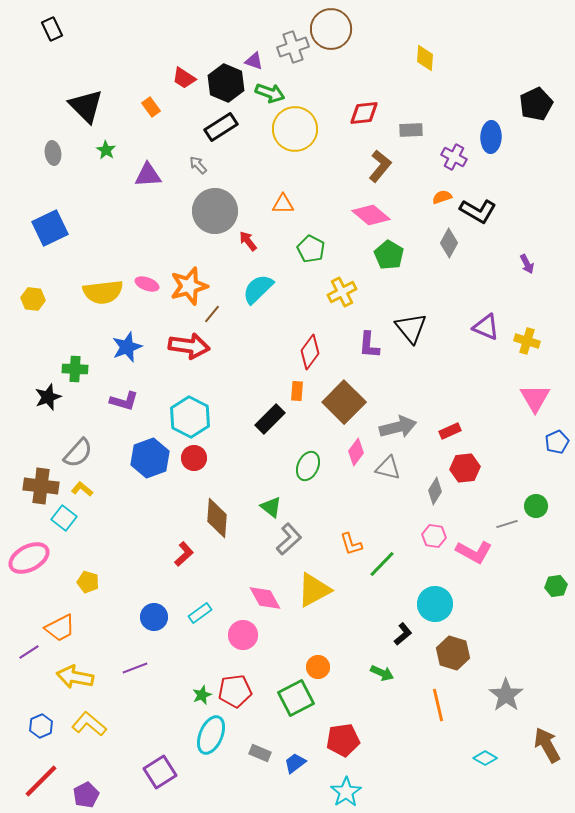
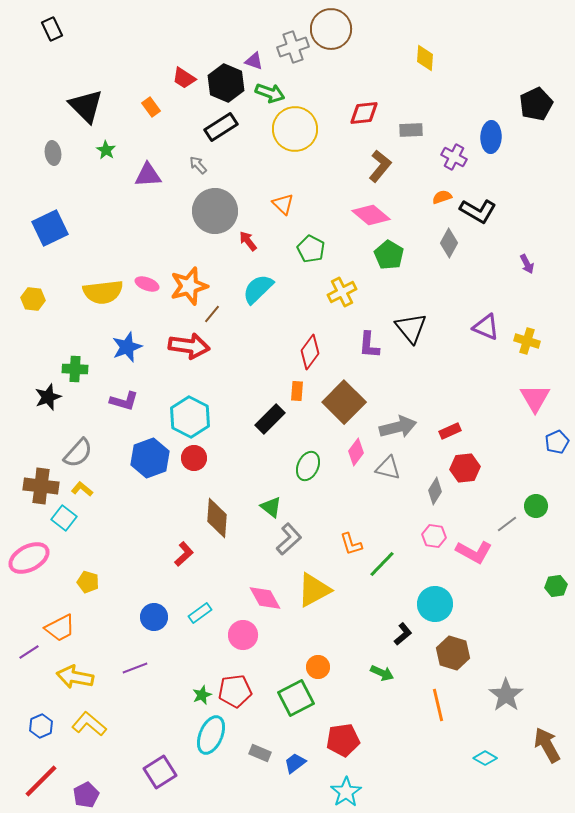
orange triangle at (283, 204): rotated 45 degrees clockwise
gray line at (507, 524): rotated 20 degrees counterclockwise
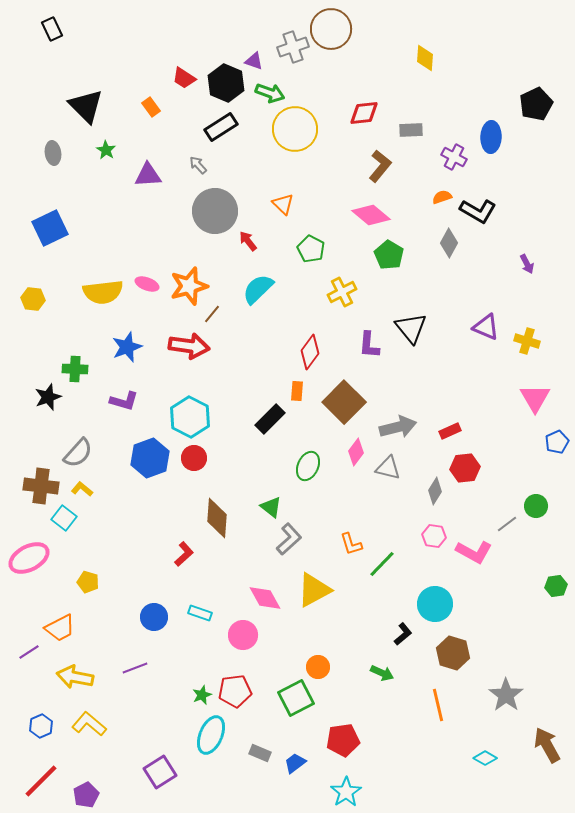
cyan rectangle at (200, 613): rotated 55 degrees clockwise
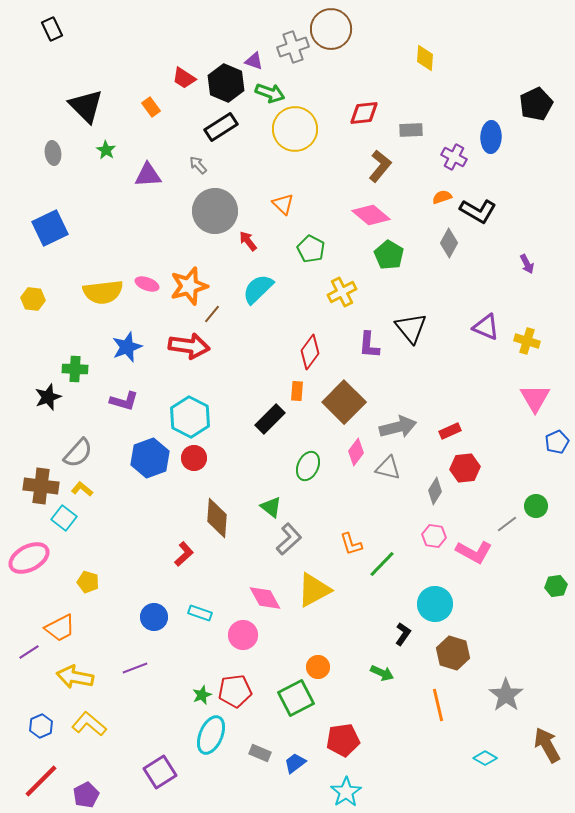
black L-shape at (403, 634): rotated 15 degrees counterclockwise
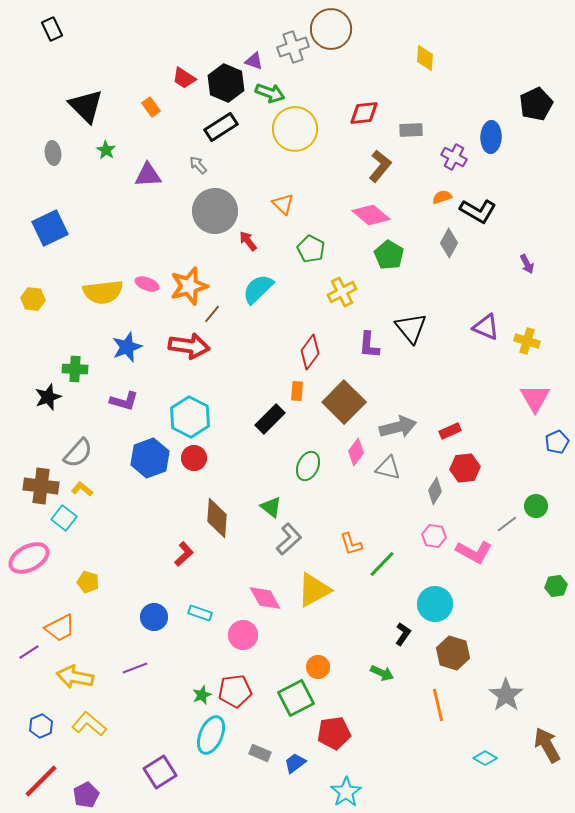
red pentagon at (343, 740): moved 9 px left, 7 px up
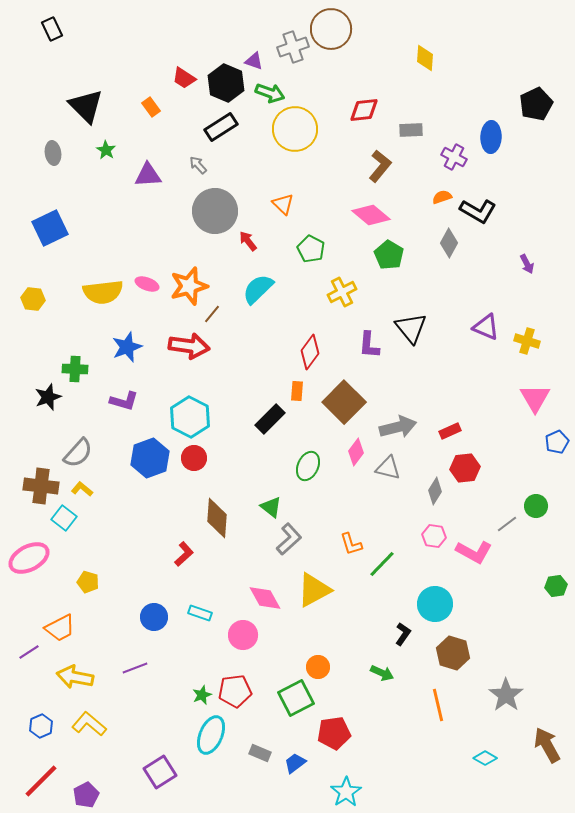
red diamond at (364, 113): moved 3 px up
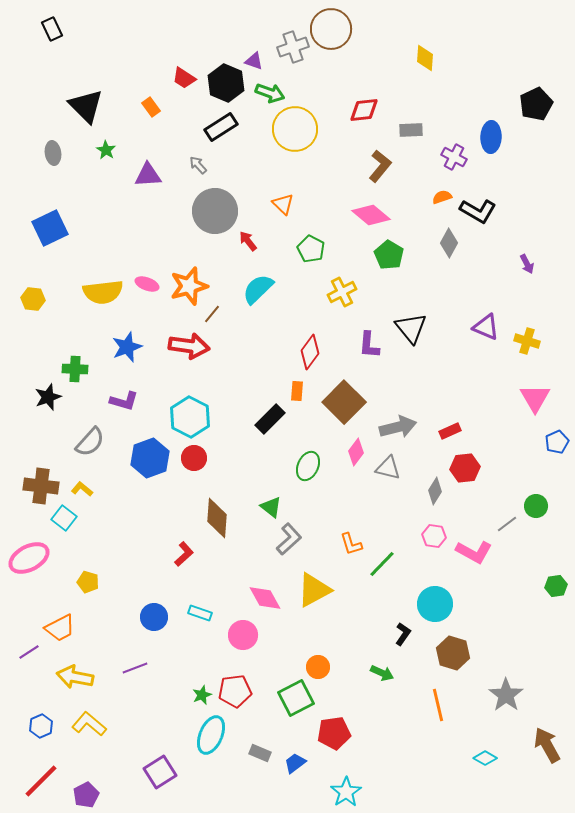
gray semicircle at (78, 453): moved 12 px right, 11 px up
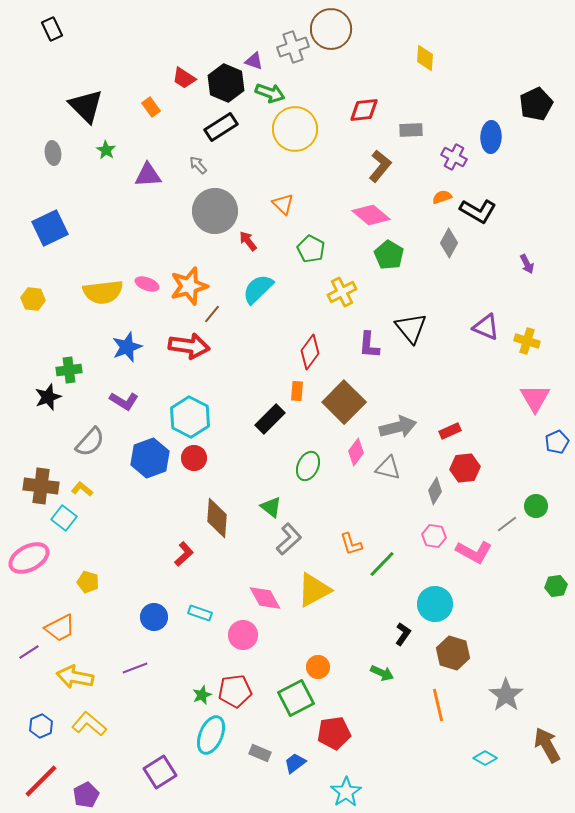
green cross at (75, 369): moved 6 px left, 1 px down; rotated 10 degrees counterclockwise
purple L-shape at (124, 401): rotated 16 degrees clockwise
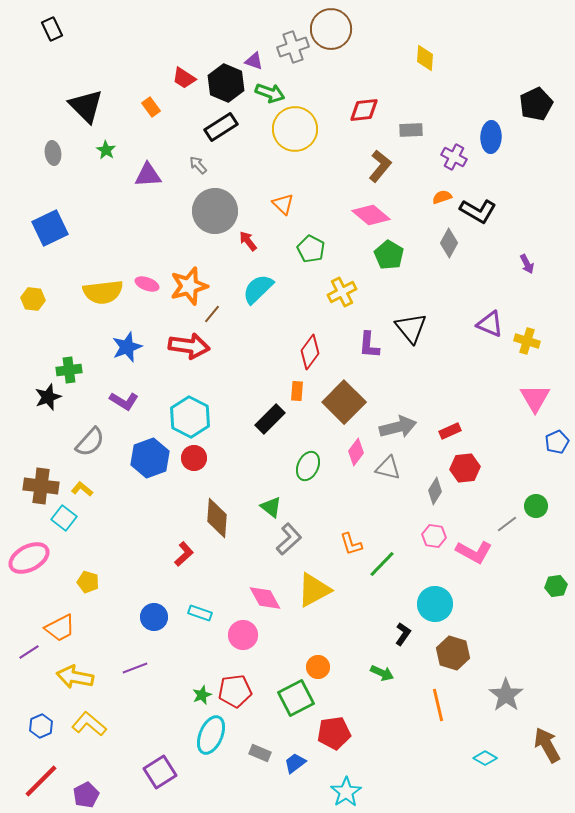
purple triangle at (486, 327): moved 4 px right, 3 px up
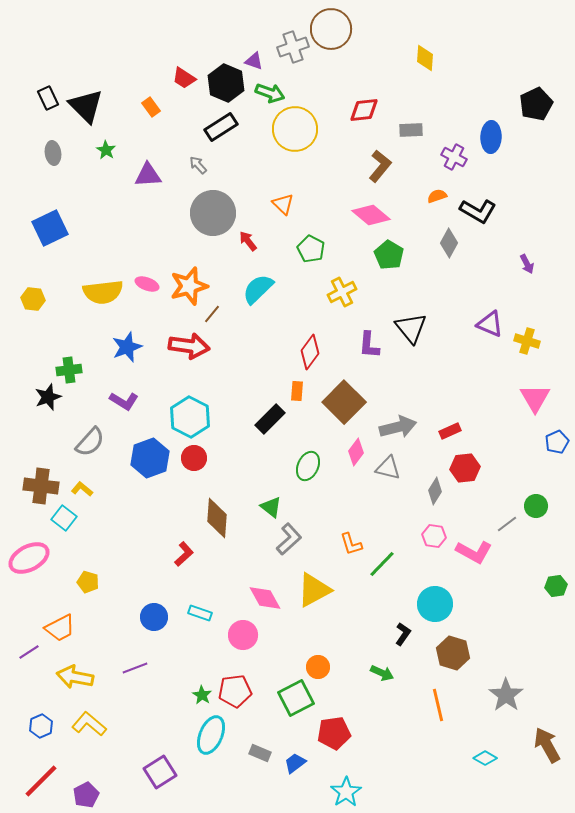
black rectangle at (52, 29): moved 4 px left, 69 px down
orange semicircle at (442, 197): moved 5 px left, 1 px up
gray circle at (215, 211): moved 2 px left, 2 px down
green star at (202, 695): rotated 18 degrees counterclockwise
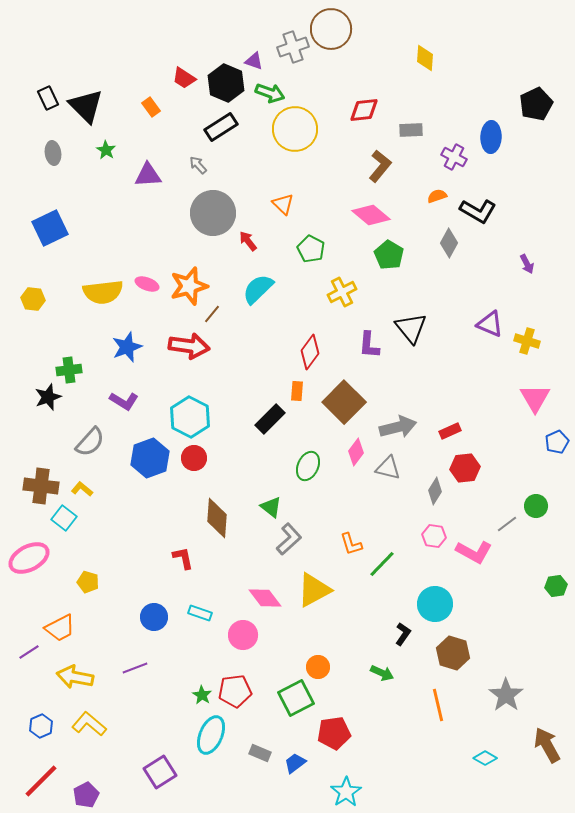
red L-shape at (184, 554): moved 1 px left, 4 px down; rotated 60 degrees counterclockwise
pink diamond at (265, 598): rotated 8 degrees counterclockwise
